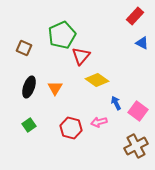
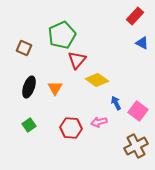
red triangle: moved 4 px left, 4 px down
red hexagon: rotated 10 degrees counterclockwise
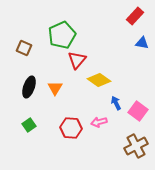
blue triangle: rotated 16 degrees counterclockwise
yellow diamond: moved 2 px right
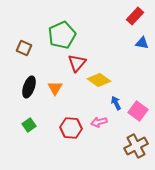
red triangle: moved 3 px down
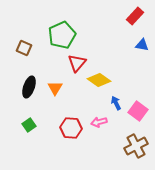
blue triangle: moved 2 px down
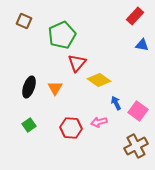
brown square: moved 27 px up
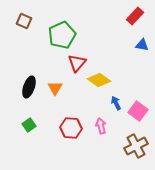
pink arrow: moved 2 px right, 4 px down; rotated 91 degrees clockwise
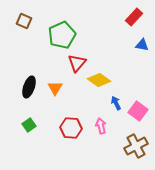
red rectangle: moved 1 px left, 1 px down
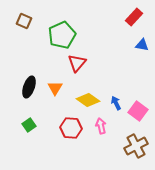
yellow diamond: moved 11 px left, 20 px down
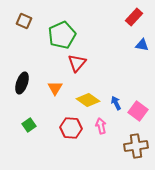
black ellipse: moved 7 px left, 4 px up
brown cross: rotated 20 degrees clockwise
